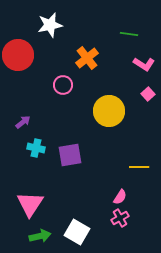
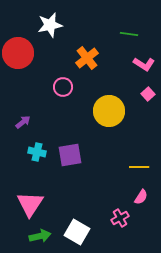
red circle: moved 2 px up
pink circle: moved 2 px down
cyan cross: moved 1 px right, 4 px down
pink semicircle: moved 21 px right
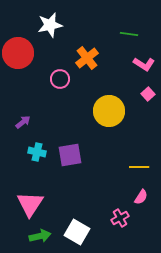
pink circle: moved 3 px left, 8 px up
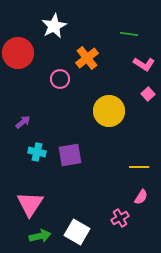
white star: moved 4 px right, 1 px down; rotated 15 degrees counterclockwise
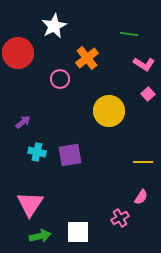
yellow line: moved 4 px right, 5 px up
white square: moved 1 px right; rotated 30 degrees counterclockwise
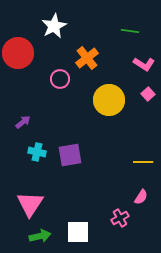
green line: moved 1 px right, 3 px up
yellow circle: moved 11 px up
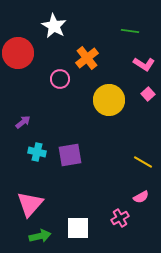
white star: rotated 15 degrees counterclockwise
yellow line: rotated 30 degrees clockwise
pink semicircle: rotated 28 degrees clockwise
pink triangle: rotated 8 degrees clockwise
white square: moved 4 px up
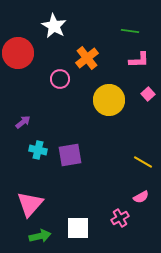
pink L-shape: moved 5 px left, 4 px up; rotated 35 degrees counterclockwise
cyan cross: moved 1 px right, 2 px up
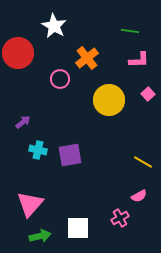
pink semicircle: moved 2 px left, 1 px up
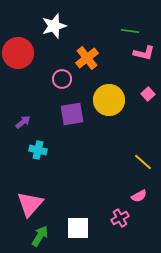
white star: rotated 25 degrees clockwise
pink L-shape: moved 5 px right, 7 px up; rotated 15 degrees clockwise
pink circle: moved 2 px right
purple square: moved 2 px right, 41 px up
yellow line: rotated 12 degrees clockwise
green arrow: rotated 45 degrees counterclockwise
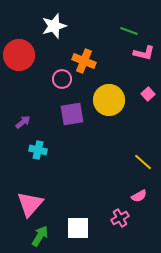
green line: moved 1 px left; rotated 12 degrees clockwise
red circle: moved 1 px right, 2 px down
orange cross: moved 3 px left, 3 px down; rotated 30 degrees counterclockwise
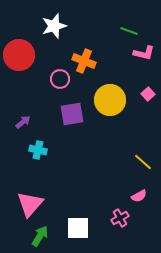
pink circle: moved 2 px left
yellow circle: moved 1 px right
